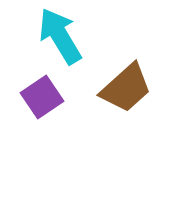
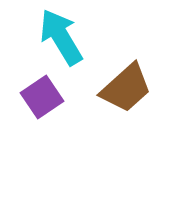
cyan arrow: moved 1 px right, 1 px down
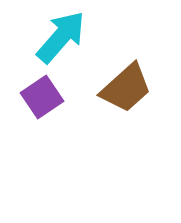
cyan arrow: rotated 72 degrees clockwise
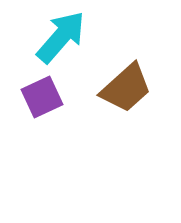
purple square: rotated 9 degrees clockwise
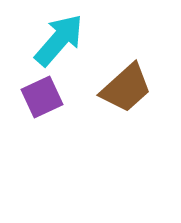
cyan arrow: moved 2 px left, 3 px down
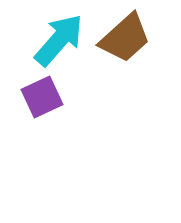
brown trapezoid: moved 1 px left, 50 px up
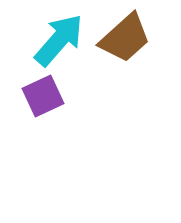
purple square: moved 1 px right, 1 px up
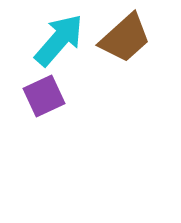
purple square: moved 1 px right
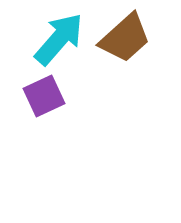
cyan arrow: moved 1 px up
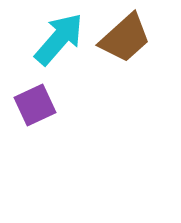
purple square: moved 9 px left, 9 px down
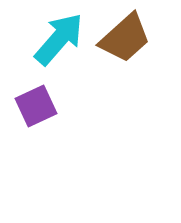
purple square: moved 1 px right, 1 px down
